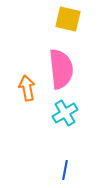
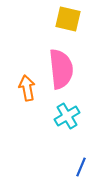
cyan cross: moved 2 px right, 3 px down
blue line: moved 16 px right, 3 px up; rotated 12 degrees clockwise
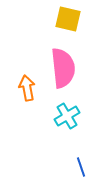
pink semicircle: moved 2 px right, 1 px up
blue line: rotated 42 degrees counterclockwise
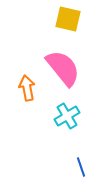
pink semicircle: rotated 33 degrees counterclockwise
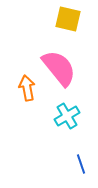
pink semicircle: moved 4 px left
blue line: moved 3 px up
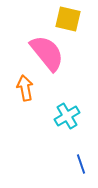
pink semicircle: moved 12 px left, 15 px up
orange arrow: moved 2 px left
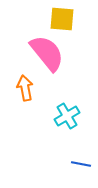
yellow square: moved 6 px left; rotated 8 degrees counterclockwise
blue line: rotated 60 degrees counterclockwise
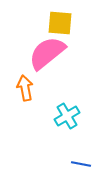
yellow square: moved 2 px left, 4 px down
pink semicircle: rotated 90 degrees counterclockwise
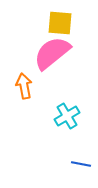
pink semicircle: moved 5 px right
orange arrow: moved 1 px left, 2 px up
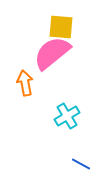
yellow square: moved 1 px right, 4 px down
orange arrow: moved 1 px right, 3 px up
blue line: rotated 18 degrees clockwise
